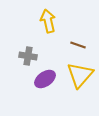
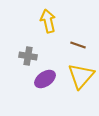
yellow triangle: moved 1 px right, 1 px down
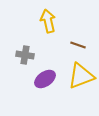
gray cross: moved 3 px left, 1 px up
yellow triangle: rotated 28 degrees clockwise
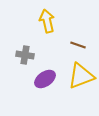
yellow arrow: moved 1 px left
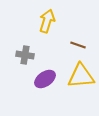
yellow arrow: rotated 30 degrees clockwise
yellow triangle: rotated 16 degrees clockwise
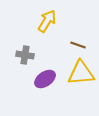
yellow arrow: rotated 15 degrees clockwise
yellow triangle: moved 3 px up
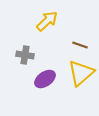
yellow arrow: rotated 15 degrees clockwise
brown line: moved 2 px right
yellow triangle: rotated 36 degrees counterclockwise
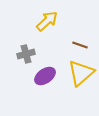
gray cross: moved 1 px right, 1 px up; rotated 24 degrees counterclockwise
purple ellipse: moved 3 px up
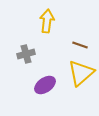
yellow arrow: rotated 40 degrees counterclockwise
purple ellipse: moved 9 px down
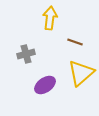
yellow arrow: moved 3 px right, 3 px up
brown line: moved 5 px left, 3 px up
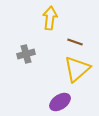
yellow triangle: moved 4 px left, 4 px up
purple ellipse: moved 15 px right, 17 px down
